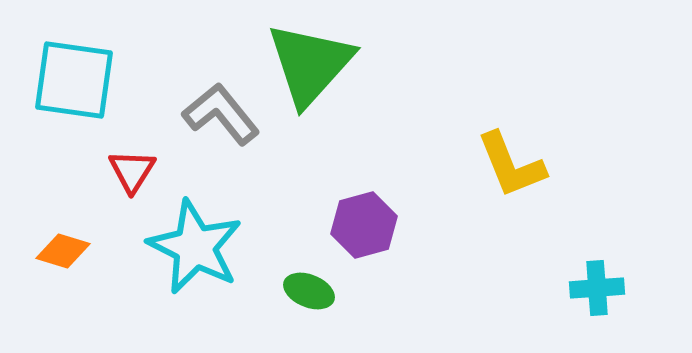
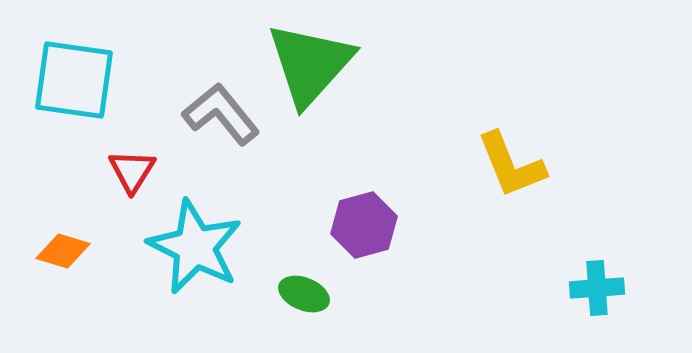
green ellipse: moved 5 px left, 3 px down
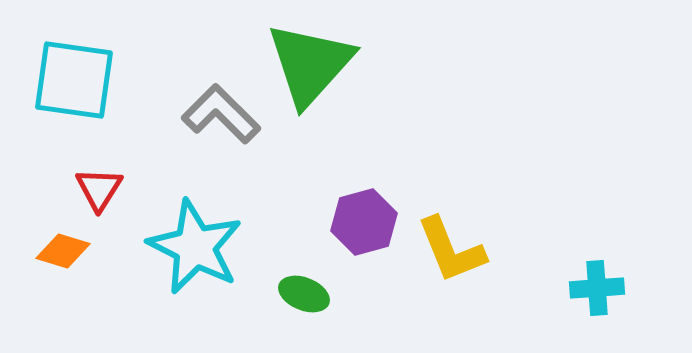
gray L-shape: rotated 6 degrees counterclockwise
yellow L-shape: moved 60 px left, 85 px down
red triangle: moved 33 px left, 18 px down
purple hexagon: moved 3 px up
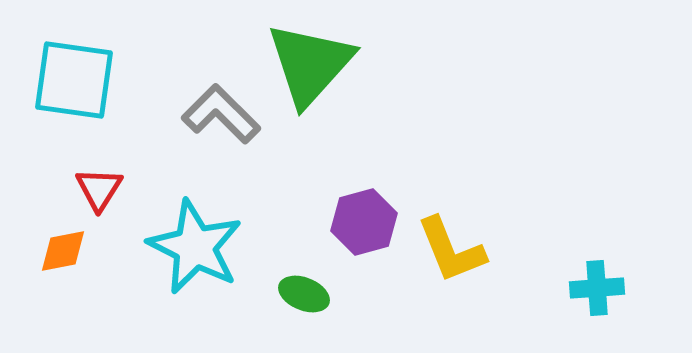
orange diamond: rotated 28 degrees counterclockwise
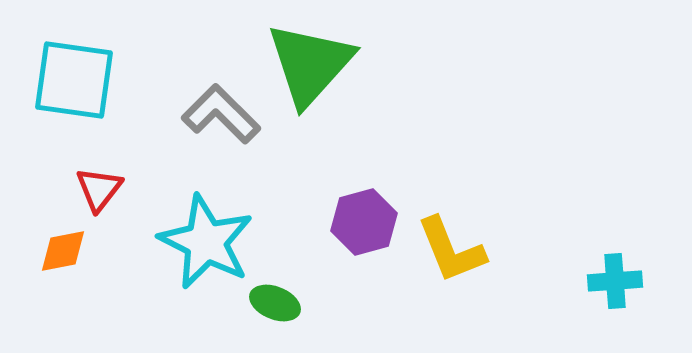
red triangle: rotated 6 degrees clockwise
cyan star: moved 11 px right, 5 px up
cyan cross: moved 18 px right, 7 px up
green ellipse: moved 29 px left, 9 px down
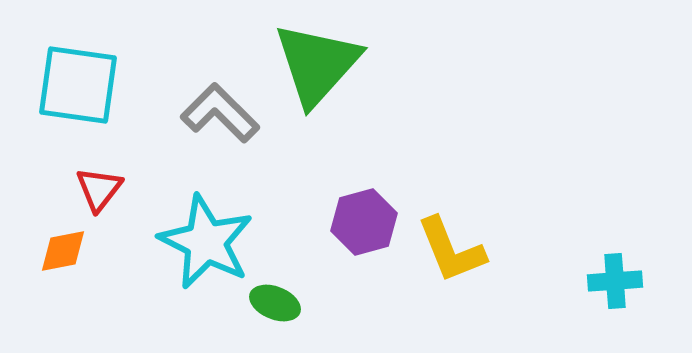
green triangle: moved 7 px right
cyan square: moved 4 px right, 5 px down
gray L-shape: moved 1 px left, 1 px up
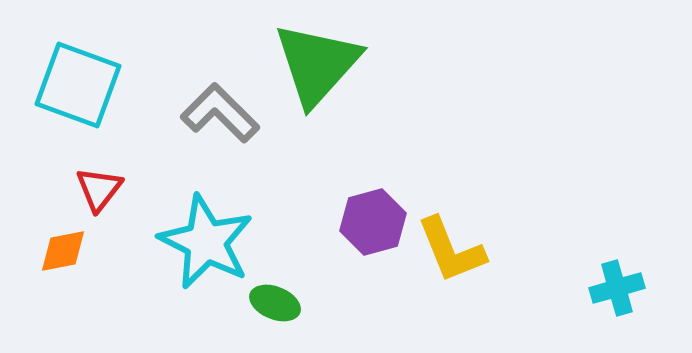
cyan square: rotated 12 degrees clockwise
purple hexagon: moved 9 px right
cyan cross: moved 2 px right, 7 px down; rotated 12 degrees counterclockwise
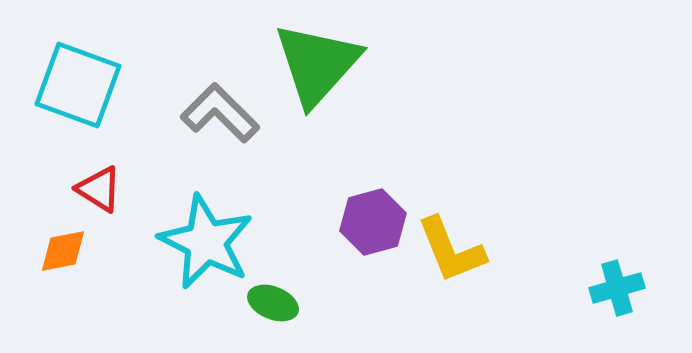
red triangle: rotated 36 degrees counterclockwise
green ellipse: moved 2 px left
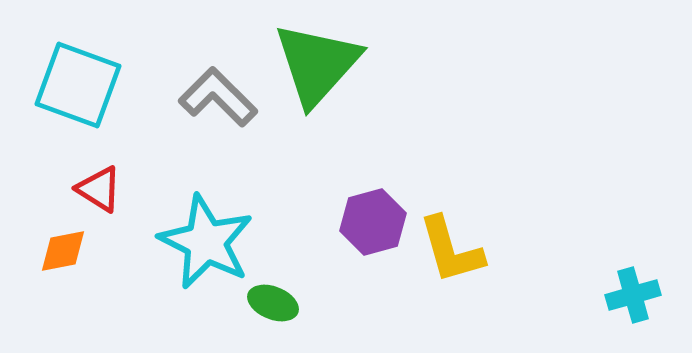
gray L-shape: moved 2 px left, 16 px up
yellow L-shape: rotated 6 degrees clockwise
cyan cross: moved 16 px right, 7 px down
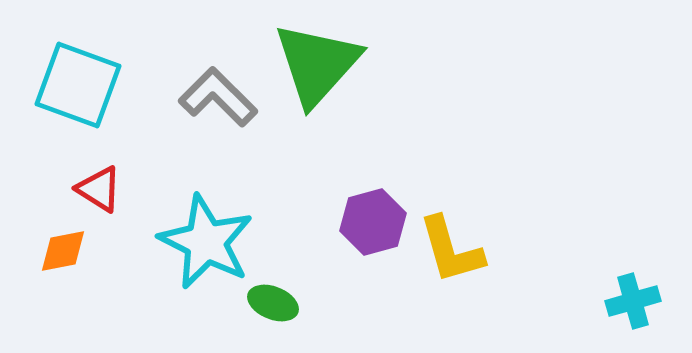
cyan cross: moved 6 px down
